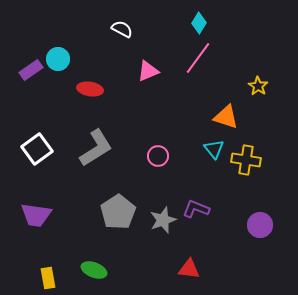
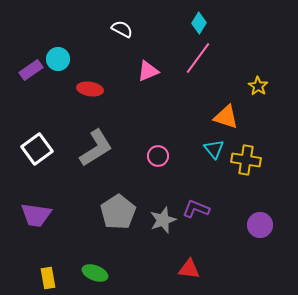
green ellipse: moved 1 px right, 3 px down
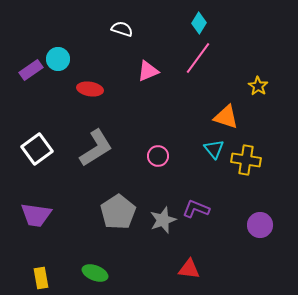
white semicircle: rotated 10 degrees counterclockwise
yellow rectangle: moved 7 px left
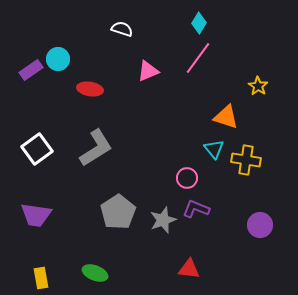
pink circle: moved 29 px right, 22 px down
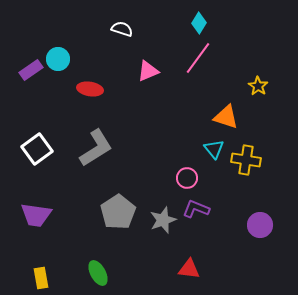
green ellipse: moved 3 px right; rotated 40 degrees clockwise
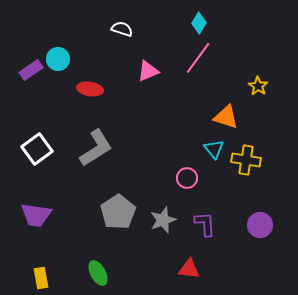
purple L-shape: moved 9 px right, 15 px down; rotated 64 degrees clockwise
